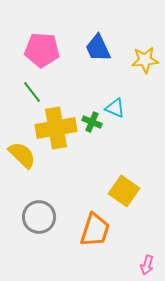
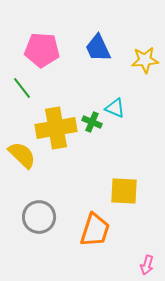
green line: moved 10 px left, 4 px up
yellow square: rotated 32 degrees counterclockwise
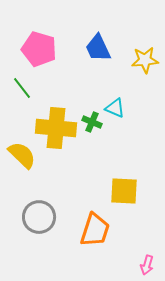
pink pentagon: moved 3 px left, 1 px up; rotated 12 degrees clockwise
yellow cross: rotated 15 degrees clockwise
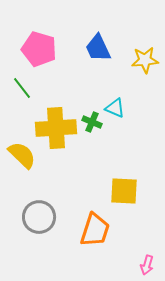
yellow cross: rotated 9 degrees counterclockwise
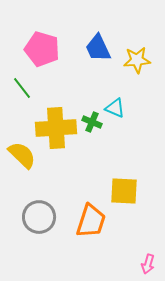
pink pentagon: moved 3 px right
yellow star: moved 8 px left
orange trapezoid: moved 4 px left, 9 px up
pink arrow: moved 1 px right, 1 px up
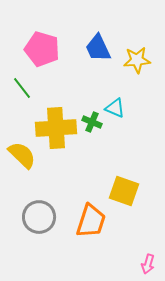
yellow square: rotated 16 degrees clockwise
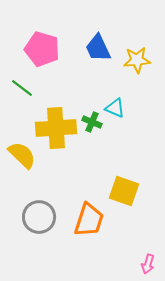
green line: rotated 15 degrees counterclockwise
orange trapezoid: moved 2 px left, 1 px up
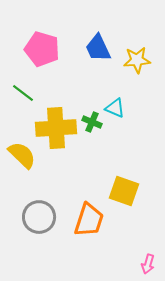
green line: moved 1 px right, 5 px down
